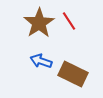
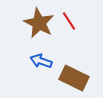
brown star: rotated 12 degrees counterclockwise
brown rectangle: moved 1 px right, 4 px down
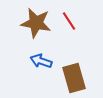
brown star: moved 3 px left; rotated 16 degrees counterclockwise
brown rectangle: rotated 48 degrees clockwise
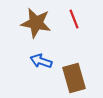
red line: moved 5 px right, 2 px up; rotated 12 degrees clockwise
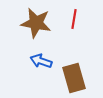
red line: rotated 30 degrees clockwise
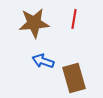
brown star: moved 2 px left; rotated 16 degrees counterclockwise
blue arrow: moved 2 px right
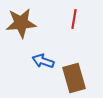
brown star: moved 13 px left
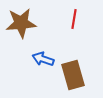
blue arrow: moved 2 px up
brown rectangle: moved 1 px left, 3 px up
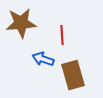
red line: moved 12 px left, 16 px down; rotated 12 degrees counterclockwise
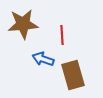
brown star: moved 2 px right, 1 px down
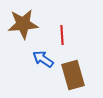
blue arrow: rotated 15 degrees clockwise
